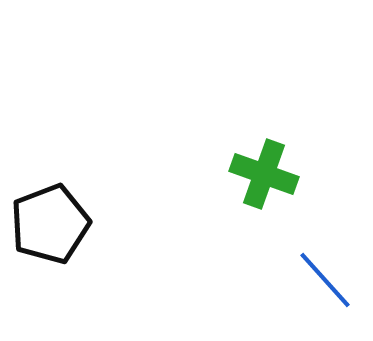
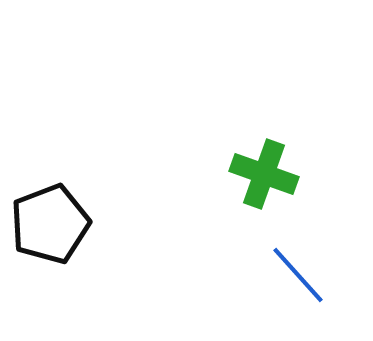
blue line: moved 27 px left, 5 px up
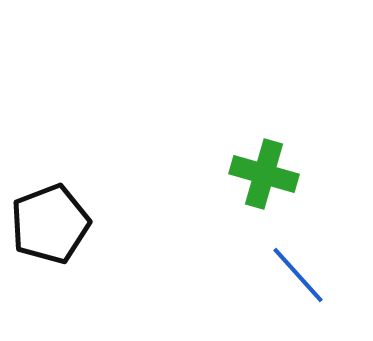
green cross: rotated 4 degrees counterclockwise
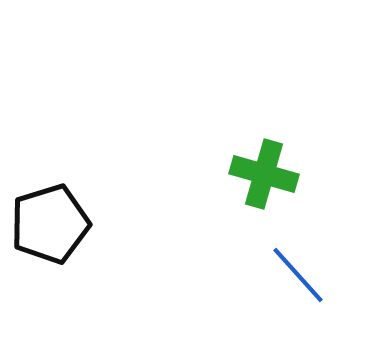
black pentagon: rotated 4 degrees clockwise
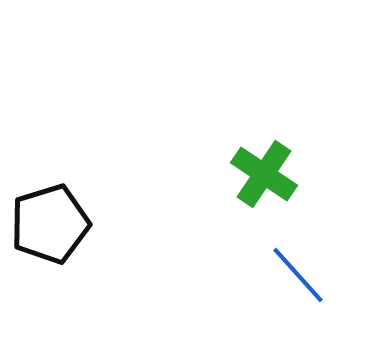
green cross: rotated 18 degrees clockwise
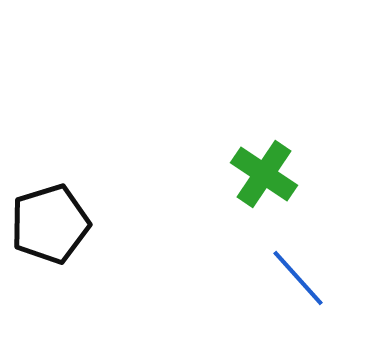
blue line: moved 3 px down
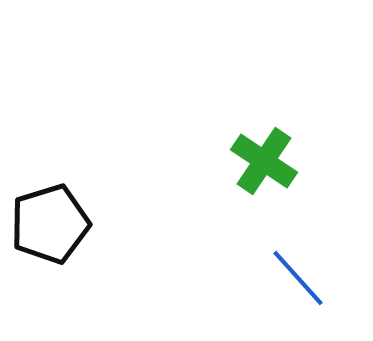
green cross: moved 13 px up
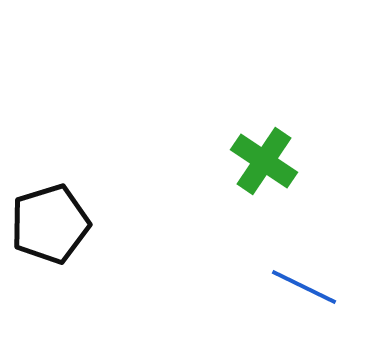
blue line: moved 6 px right, 9 px down; rotated 22 degrees counterclockwise
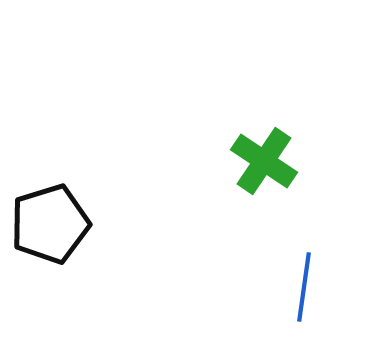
blue line: rotated 72 degrees clockwise
